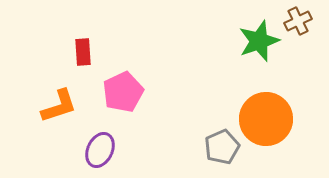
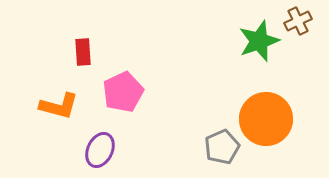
orange L-shape: rotated 33 degrees clockwise
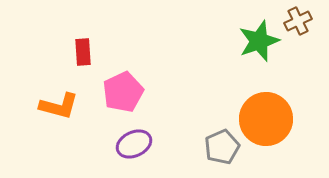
purple ellipse: moved 34 px right, 6 px up; rotated 40 degrees clockwise
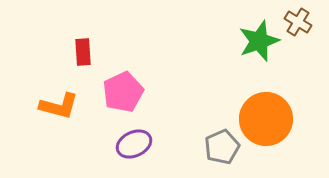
brown cross: moved 1 px down; rotated 32 degrees counterclockwise
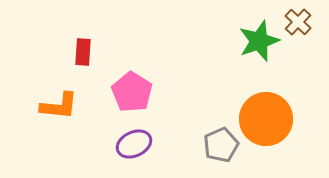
brown cross: rotated 12 degrees clockwise
red rectangle: rotated 8 degrees clockwise
pink pentagon: moved 9 px right; rotated 15 degrees counterclockwise
orange L-shape: rotated 9 degrees counterclockwise
gray pentagon: moved 1 px left, 2 px up
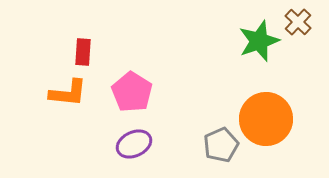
orange L-shape: moved 9 px right, 13 px up
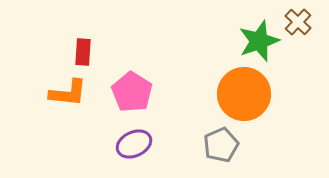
orange circle: moved 22 px left, 25 px up
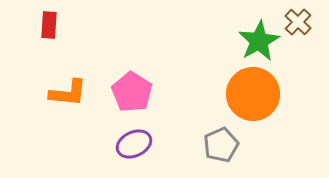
green star: rotated 9 degrees counterclockwise
red rectangle: moved 34 px left, 27 px up
orange circle: moved 9 px right
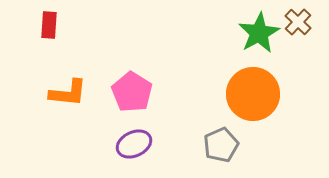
green star: moved 8 px up
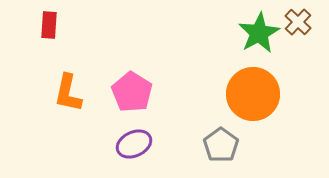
orange L-shape: rotated 96 degrees clockwise
gray pentagon: rotated 12 degrees counterclockwise
